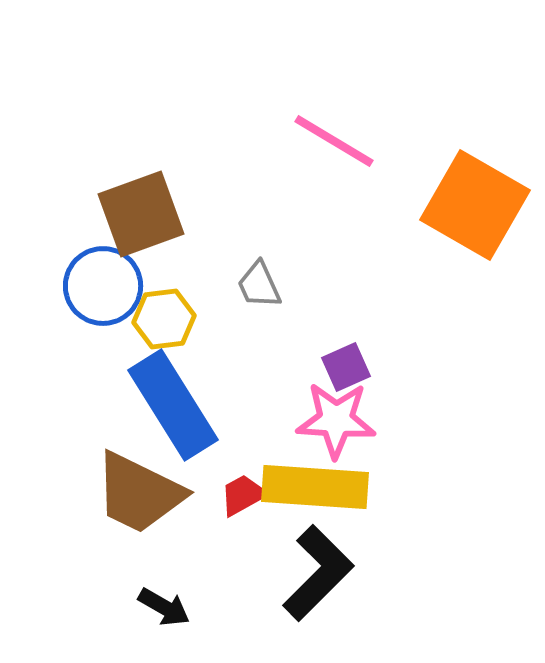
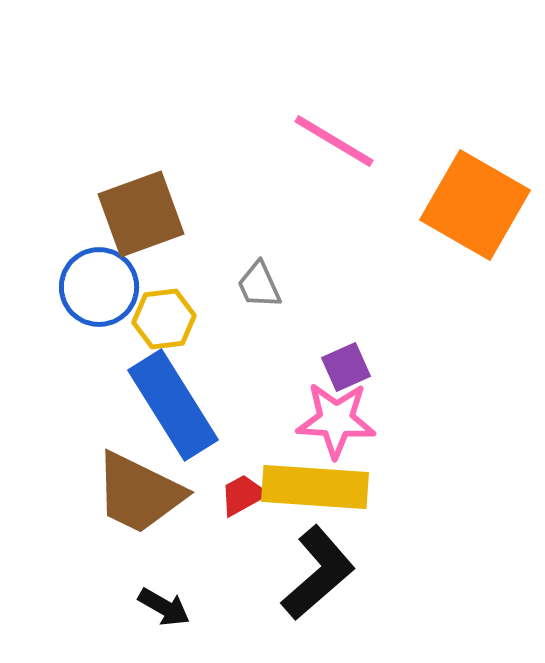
blue circle: moved 4 px left, 1 px down
black L-shape: rotated 4 degrees clockwise
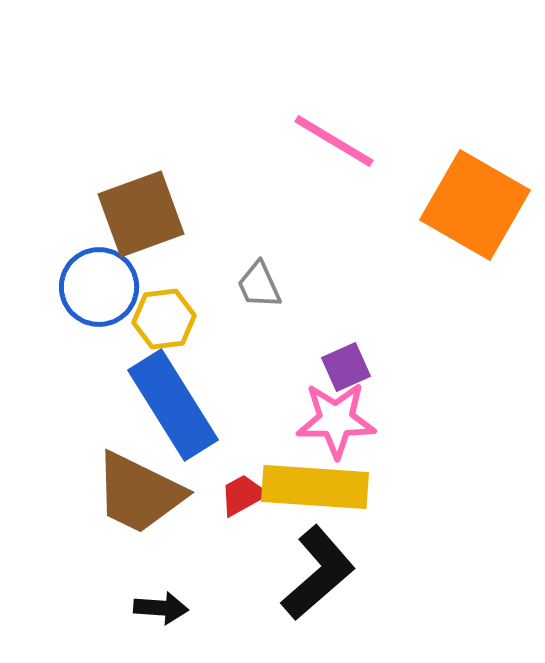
pink star: rotated 4 degrees counterclockwise
black arrow: moved 3 px left, 1 px down; rotated 26 degrees counterclockwise
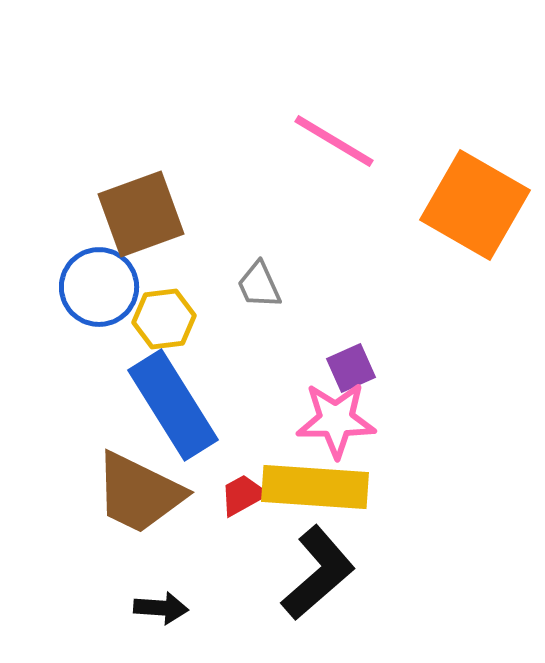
purple square: moved 5 px right, 1 px down
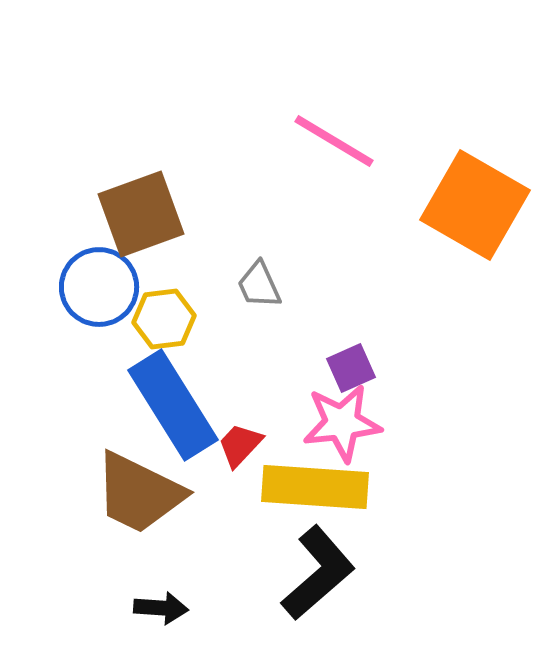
pink star: moved 6 px right, 3 px down; rotated 6 degrees counterclockwise
red trapezoid: moved 3 px left, 50 px up; rotated 18 degrees counterclockwise
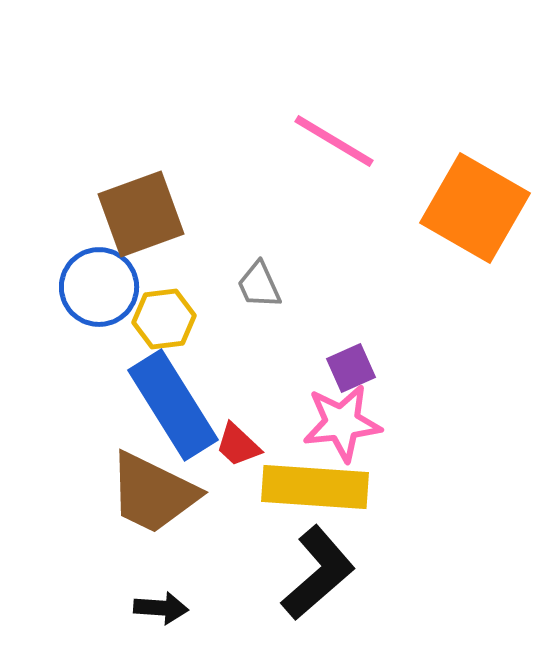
orange square: moved 3 px down
red trapezoid: moved 2 px left; rotated 90 degrees counterclockwise
brown trapezoid: moved 14 px right
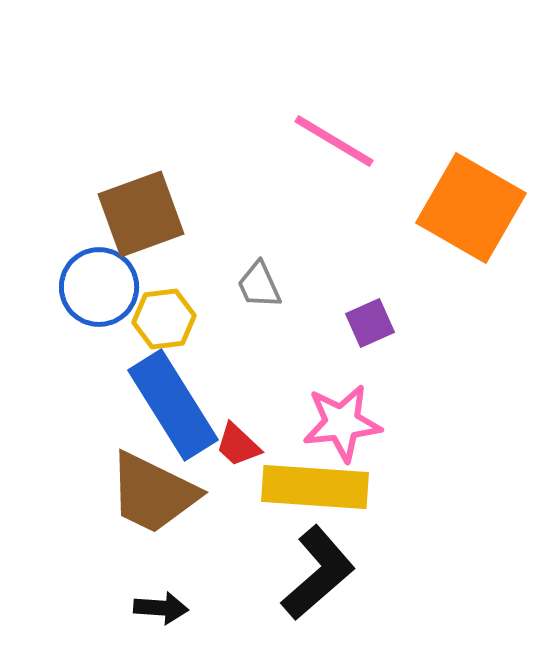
orange square: moved 4 px left
purple square: moved 19 px right, 45 px up
